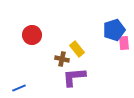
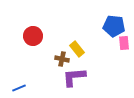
blue pentagon: moved 4 px up; rotated 25 degrees clockwise
red circle: moved 1 px right, 1 px down
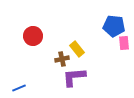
brown cross: rotated 24 degrees counterclockwise
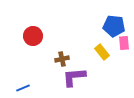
yellow rectangle: moved 25 px right, 3 px down
blue line: moved 4 px right
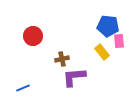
blue pentagon: moved 6 px left
pink rectangle: moved 5 px left, 2 px up
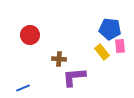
blue pentagon: moved 2 px right, 3 px down
red circle: moved 3 px left, 1 px up
pink rectangle: moved 1 px right, 5 px down
brown cross: moved 3 px left; rotated 16 degrees clockwise
